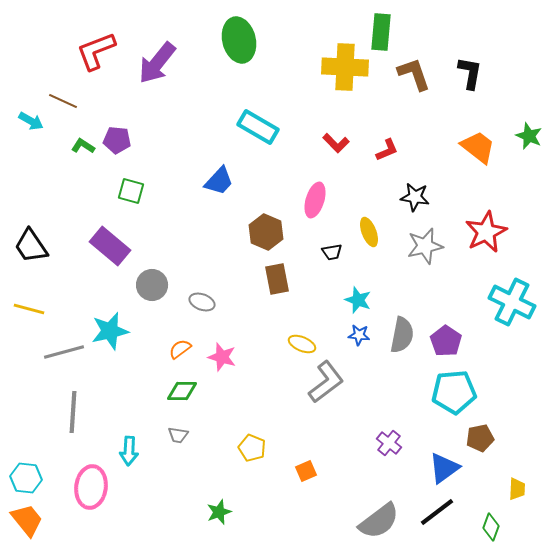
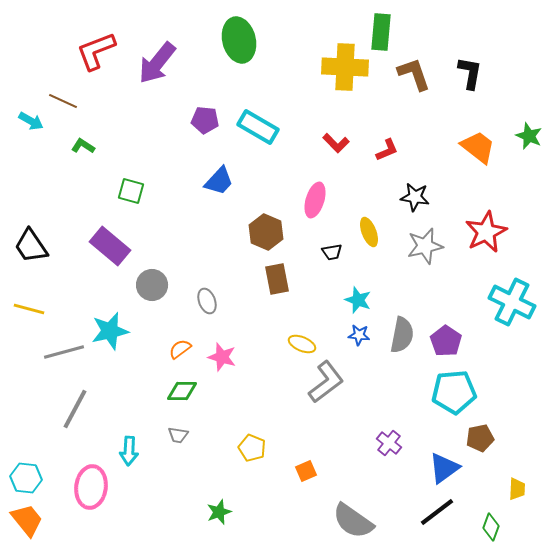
purple pentagon at (117, 140): moved 88 px right, 20 px up
gray ellipse at (202, 302): moved 5 px right, 1 px up; rotated 50 degrees clockwise
gray line at (73, 412): moved 2 px right, 3 px up; rotated 24 degrees clockwise
gray semicircle at (379, 521): moved 26 px left; rotated 72 degrees clockwise
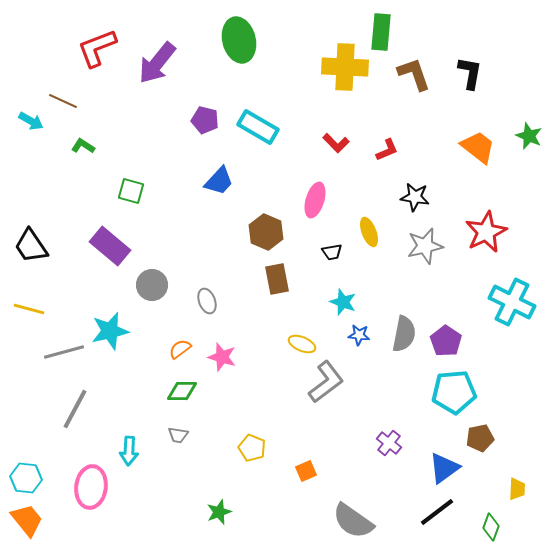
red L-shape at (96, 51): moved 1 px right, 3 px up
purple pentagon at (205, 120): rotated 8 degrees clockwise
cyan star at (358, 300): moved 15 px left, 2 px down
gray semicircle at (402, 335): moved 2 px right, 1 px up
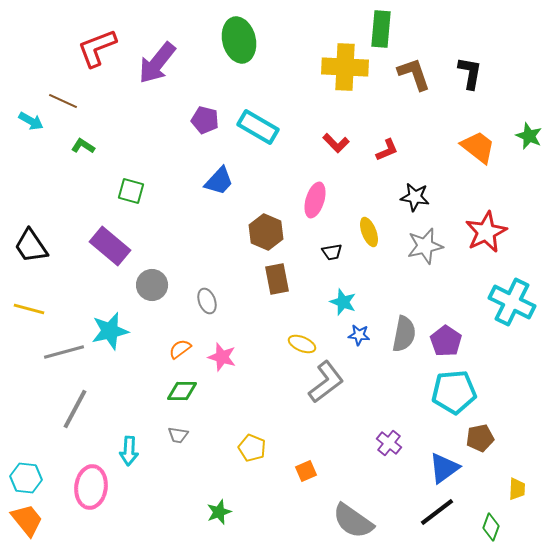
green rectangle at (381, 32): moved 3 px up
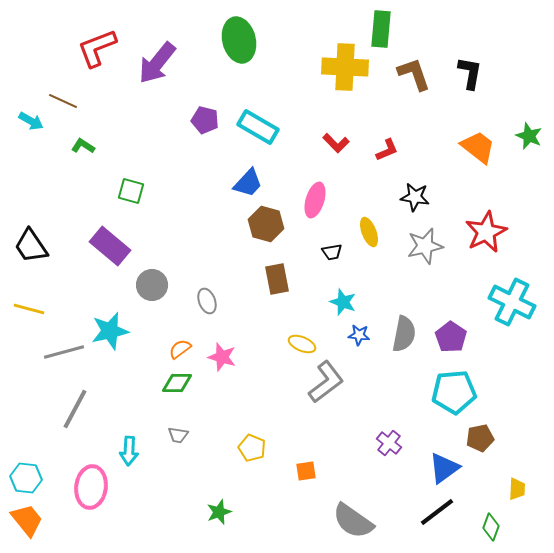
blue trapezoid at (219, 181): moved 29 px right, 2 px down
brown hexagon at (266, 232): moved 8 px up; rotated 8 degrees counterclockwise
purple pentagon at (446, 341): moved 5 px right, 4 px up
green diamond at (182, 391): moved 5 px left, 8 px up
orange square at (306, 471): rotated 15 degrees clockwise
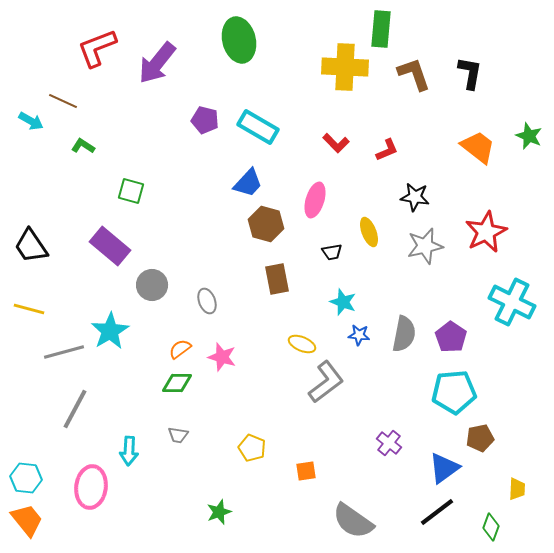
cyan star at (110, 331): rotated 18 degrees counterclockwise
